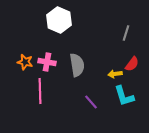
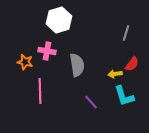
white hexagon: rotated 20 degrees clockwise
pink cross: moved 11 px up
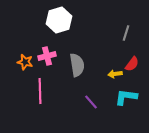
pink cross: moved 5 px down; rotated 24 degrees counterclockwise
cyan L-shape: moved 2 px right, 1 px down; rotated 115 degrees clockwise
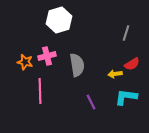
red semicircle: rotated 21 degrees clockwise
purple line: rotated 14 degrees clockwise
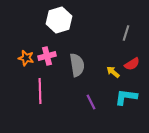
orange star: moved 1 px right, 4 px up
yellow arrow: moved 2 px left, 2 px up; rotated 48 degrees clockwise
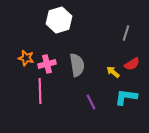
pink cross: moved 8 px down
